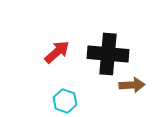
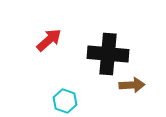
red arrow: moved 8 px left, 12 px up
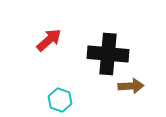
brown arrow: moved 1 px left, 1 px down
cyan hexagon: moved 5 px left, 1 px up
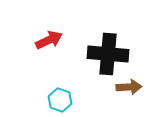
red arrow: rotated 16 degrees clockwise
brown arrow: moved 2 px left, 1 px down
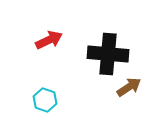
brown arrow: rotated 30 degrees counterclockwise
cyan hexagon: moved 15 px left
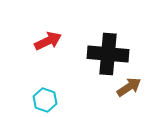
red arrow: moved 1 px left, 1 px down
